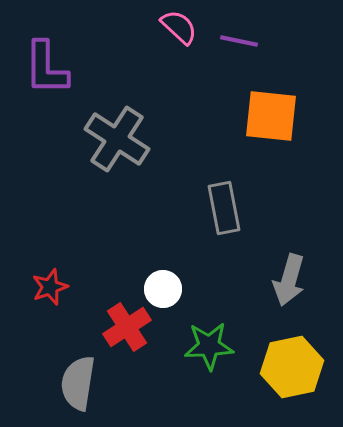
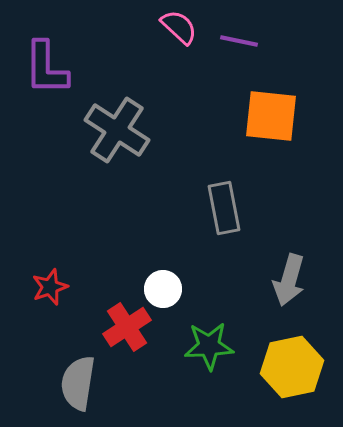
gray cross: moved 9 px up
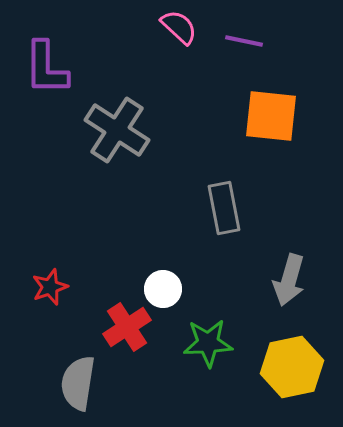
purple line: moved 5 px right
green star: moved 1 px left, 3 px up
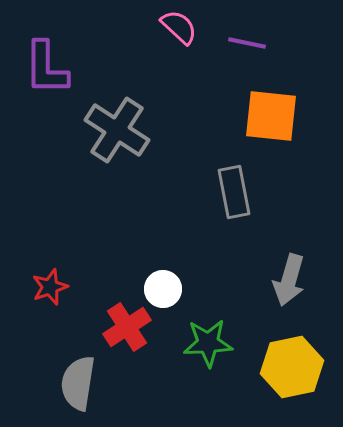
purple line: moved 3 px right, 2 px down
gray rectangle: moved 10 px right, 16 px up
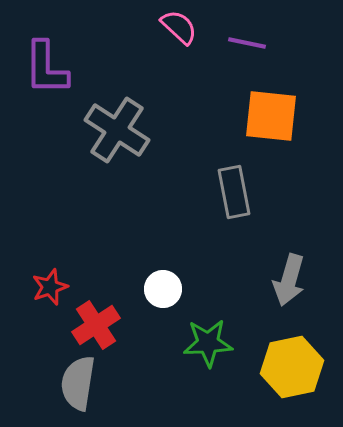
red cross: moved 31 px left, 2 px up
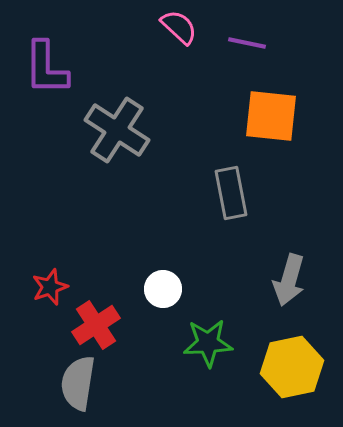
gray rectangle: moved 3 px left, 1 px down
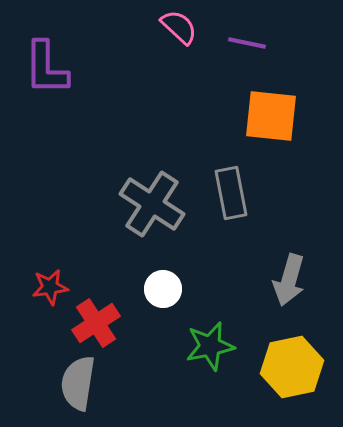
gray cross: moved 35 px right, 74 px down
red star: rotated 12 degrees clockwise
red cross: moved 2 px up
green star: moved 2 px right, 3 px down; rotated 9 degrees counterclockwise
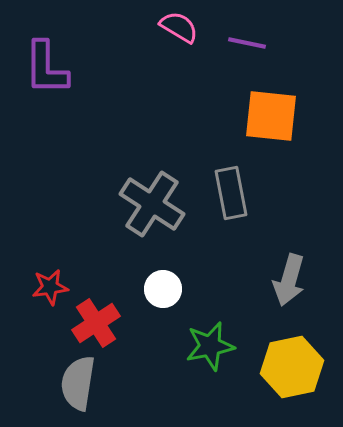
pink semicircle: rotated 12 degrees counterclockwise
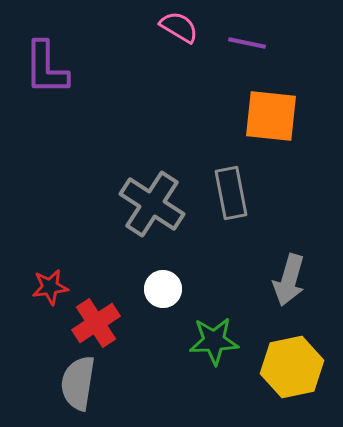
green star: moved 4 px right, 5 px up; rotated 9 degrees clockwise
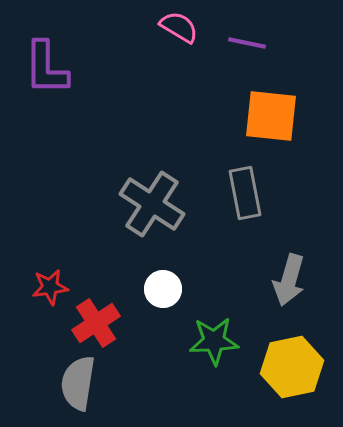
gray rectangle: moved 14 px right
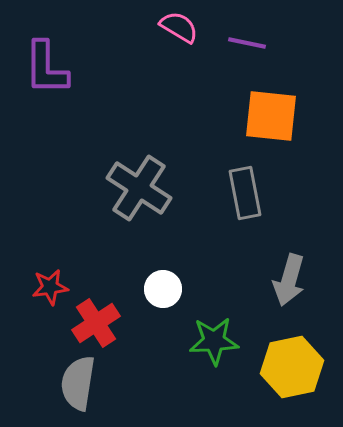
gray cross: moved 13 px left, 16 px up
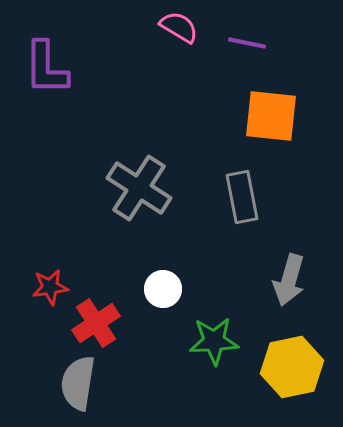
gray rectangle: moved 3 px left, 4 px down
